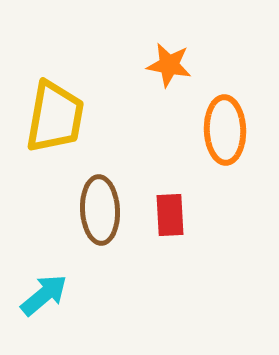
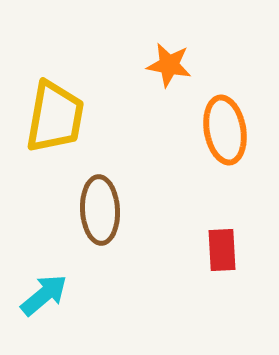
orange ellipse: rotated 8 degrees counterclockwise
red rectangle: moved 52 px right, 35 px down
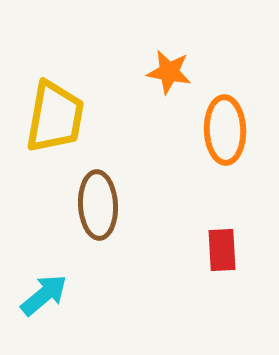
orange star: moved 7 px down
orange ellipse: rotated 8 degrees clockwise
brown ellipse: moved 2 px left, 5 px up
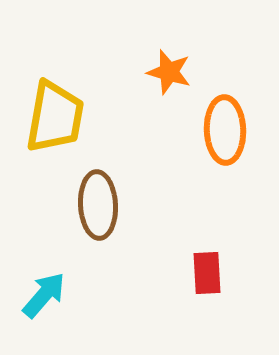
orange star: rotated 6 degrees clockwise
red rectangle: moved 15 px left, 23 px down
cyan arrow: rotated 9 degrees counterclockwise
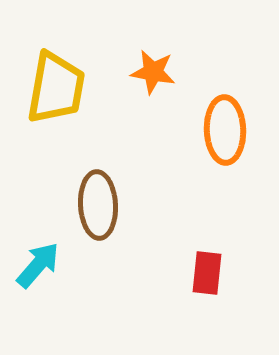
orange star: moved 16 px left; rotated 6 degrees counterclockwise
yellow trapezoid: moved 1 px right, 29 px up
red rectangle: rotated 9 degrees clockwise
cyan arrow: moved 6 px left, 30 px up
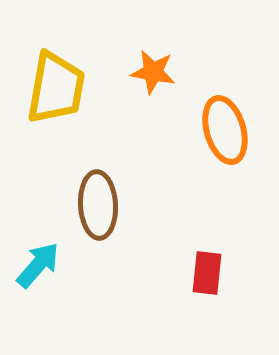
orange ellipse: rotated 14 degrees counterclockwise
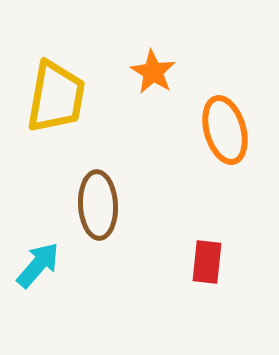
orange star: rotated 21 degrees clockwise
yellow trapezoid: moved 9 px down
red rectangle: moved 11 px up
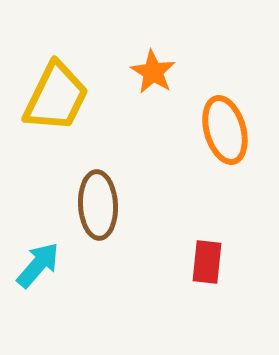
yellow trapezoid: rotated 16 degrees clockwise
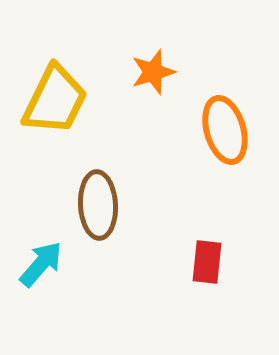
orange star: rotated 24 degrees clockwise
yellow trapezoid: moved 1 px left, 3 px down
cyan arrow: moved 3 px right, 1 px up
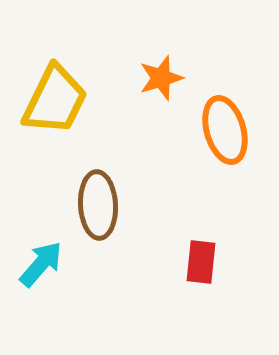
orange star: moved 8 px right, 6 px down
red rectangle: moved 6 px left
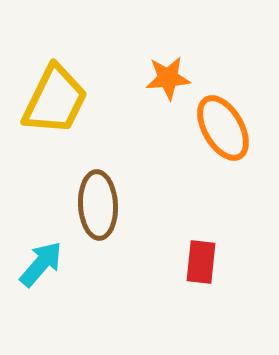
orange star: moved 7 px right; rotated 12 degrees clockwise
orange ellipse: moved 2 px left, 2 px up; rotated 14 degrees counterclockwise
